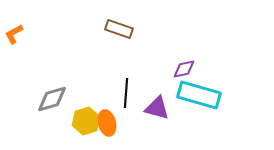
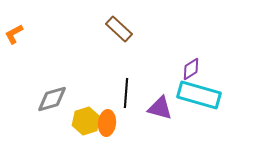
brown rectangle: rotated 24 degrees clockwise
purple diamond: moved 7 px right; rotated 20 degrees counterclockwise
purple triangle: moved 3 px right
orange ellipse: rotated 20 degrees clockwise
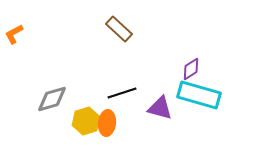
black line: moved 4 px left; rotated 68 degrees clockwise
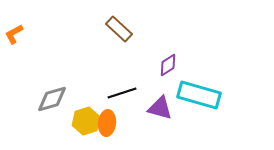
purple diamond: moved 23 px left, 4 px up
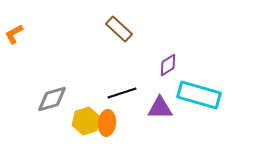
purple triangle: rotated 16 degrees counterclockwise
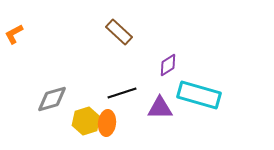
brown rectangle: moved 3 px down
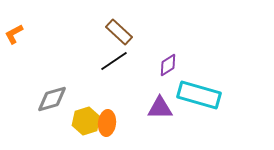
black line: moved 8 px left, 32 px up; rotated 16 degrees counterclockwise
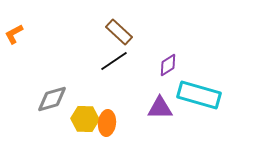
yellow hexagon: moved 1 px left, 2 px up; rotated 20 degrees clockwise
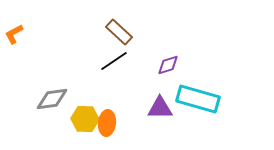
purple diamond: rotated 15 degrees clockwise
cyan rectangle: moved 1 px left, 4 px down
gray diamond: rotated 8 degrees clockwise
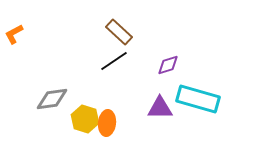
yellow hexagon: rotated 16 degrees clockwise
